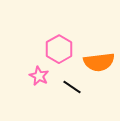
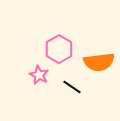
pink star: moved 1 px up
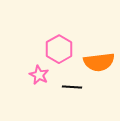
black line: rotated 30 degrees counterclockwise
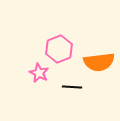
pink hexagon: rotated 8 degrees clockwise
pink star: moved 2 px up
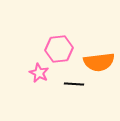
pink hexagon: rotated 16 degrees clockwise
black line: moved 2 px right, 3 px up
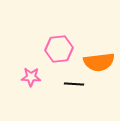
pink star: moved 8 px left, 4 px down; rotated 24 degrees counterclockwise
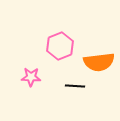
pink hexagon: moved 1 px right, 3 px up; rotated 16 degrees counterclockwise
black line: moved 1 px right, 2 px down
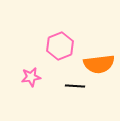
orange semicircle: moved 2 px down
pink star: rotated 12 degrees counterclockwise
